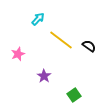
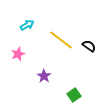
cyan arrow: moved 11 px left, 6 px down; rotated 16 degrees clockwise
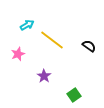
yellow line: moved 9 px left
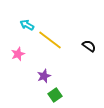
cyan arrow: rotated 120 degrees counterclockwise
yellow line: moved 2 px left
purple star: rotated 16 degrees clockwise
green square: moved 19 px left
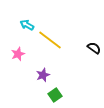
black semicircle: moved 5 px right, 2 px down
purple star: moved 1 px left, 1 px up
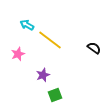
green square: rotated 16 degrees clockwise
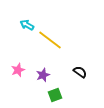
black semicircle: moved 14 px left, 24 px down
pink star: moved 16 px down
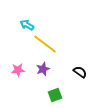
yellow line: moved 5 px left, 4 px down
pink star: rotated 16 degrees clockwise
purple star: moved 6 px up
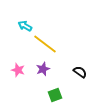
cyan arrow: moved 2 px left, 1 px down
pink star: rotated 24 degrees clockwise
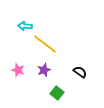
cyan arrow: rotated 24 degrees counterclockwise
purple star: moved 1 px right, 1 px down
green square: moved 2 px right, 2 px up; rotated 32 degrees counterclockwise
